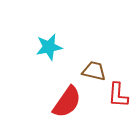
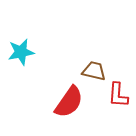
cyan star: moved 28 px left, 5 px down
red semicircle: moved 2 px right
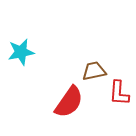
brown trapezoid: rotated 25 degrees counterclockwise
red L-shape: moved 1 px right, 2 px up
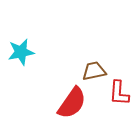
red semicircle: moved 3 px right, 1 px down
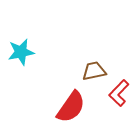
red L-shape: rotated 40 degrees clockwise
red semicircle: moved 1 px left, 4 px down
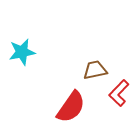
cyan star: moved 1 px right
brown trapezoid: moved 1 px right, 1 px up
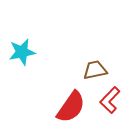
red L-shape: moved 9 px left, 7 px down
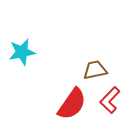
red semicircle: moved 1 px right, 3 px up
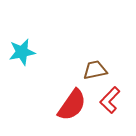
red semicircle: moved 1 px down
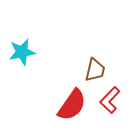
brown trapezoid: rotated 115 degrees clockwise
